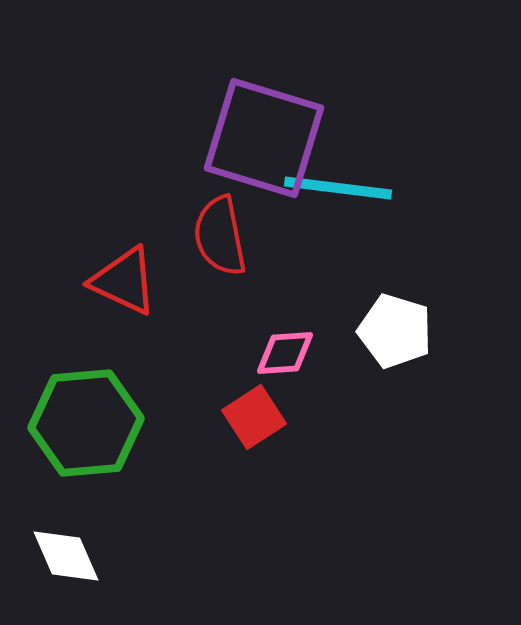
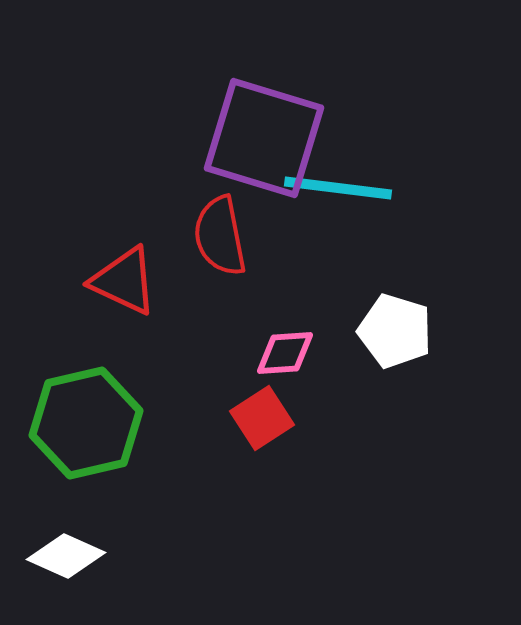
red square: moved 8 px right, 1 px down
green hexagon: rotated 8 degrees counterclockwise
white diamond: rotated 42 degrees counterclockwise
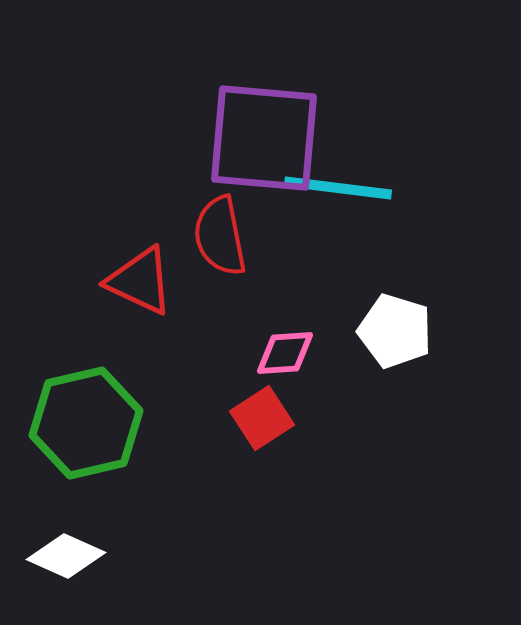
purple square: rotated 12 degrees counterclockwise
red triangle: moved 16 px right
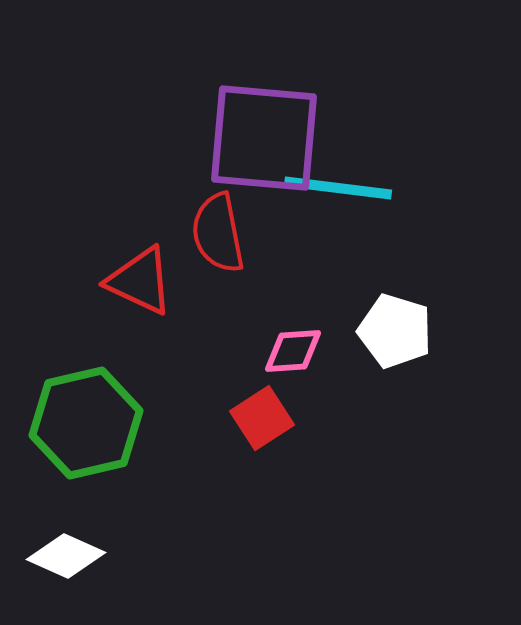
red semicircle: moved 2 px left, 3 px up
pink diamond: moved 8 px right, 2 px up
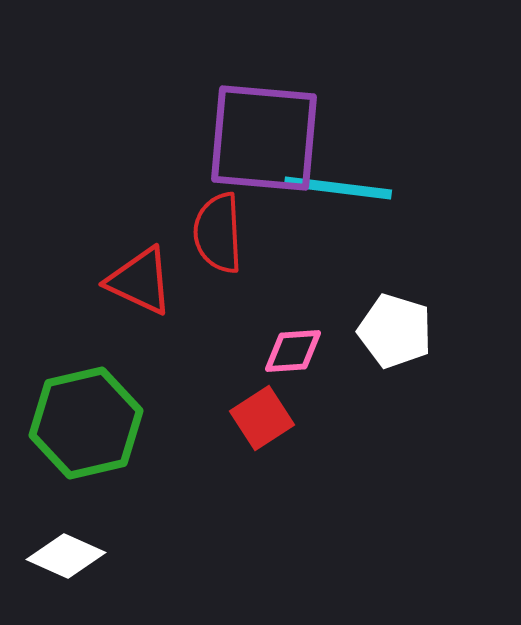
red semicircle: rotated 8 degrees clockwise
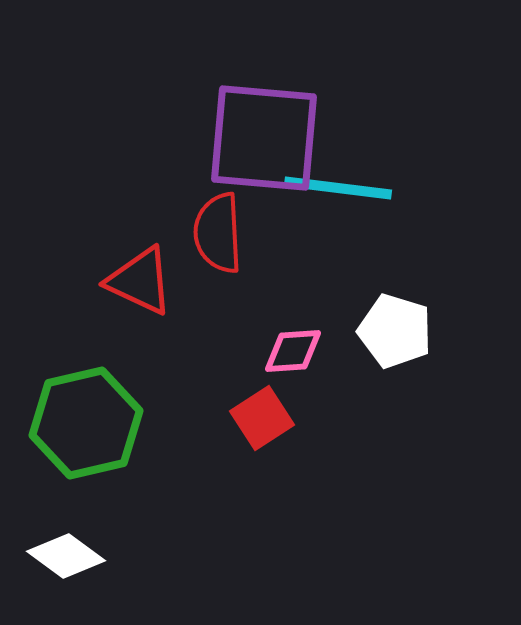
white diamond: rotated 12 degrees clockwise
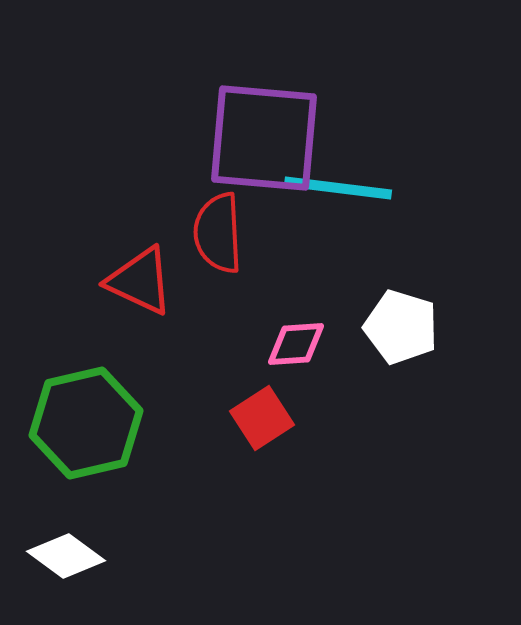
white pentagon: moved 6 px right, 4 px up
pink diamond: moved 3 px right, 7 px up
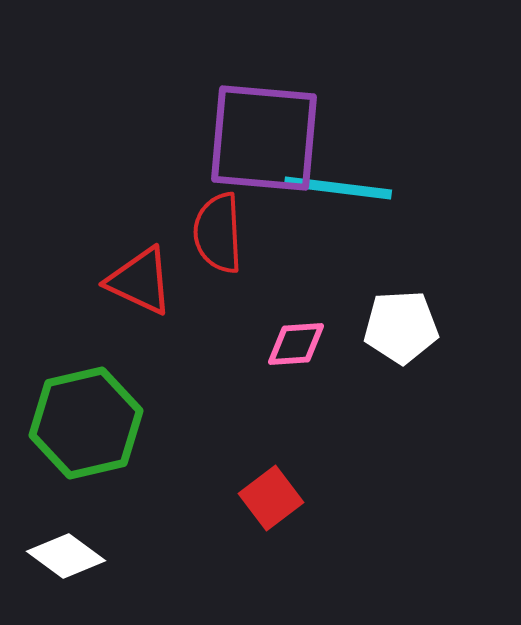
white pentagon: rotated 20 degrees counterclockwise
red square: moved 9 px right, 80 px down; rotated 4 degrees counterclockwise
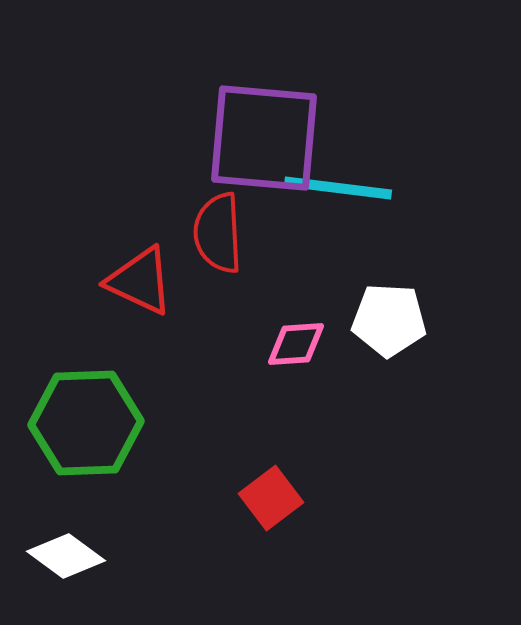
white pentagon: moved 12 px left, 7 px up; rotated 6 degrees clockwise
green hexagon: rotated 11 degrees clockwise
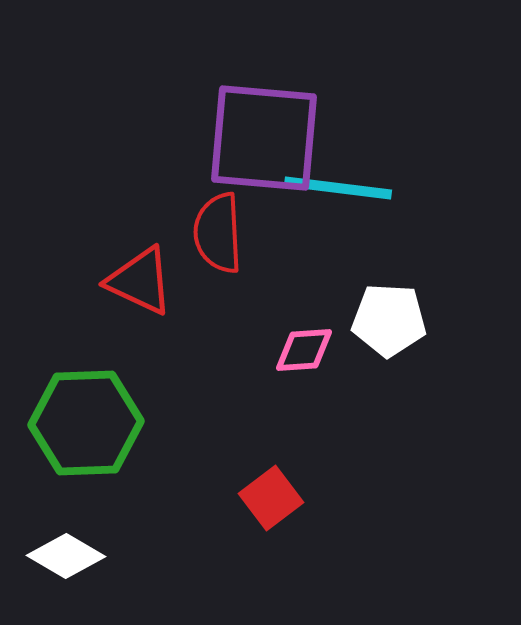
pink diamond: moved 8 px right, 6 px down
white diamond: rotated 6 degrees counterclockwise
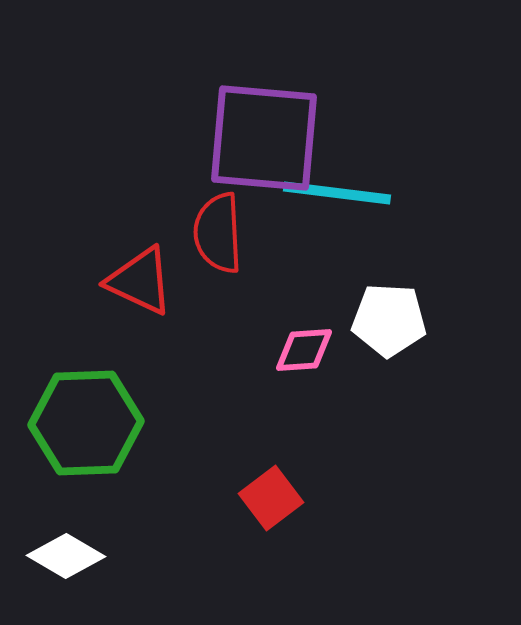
cyan line: moved 1 px left, 5 px down
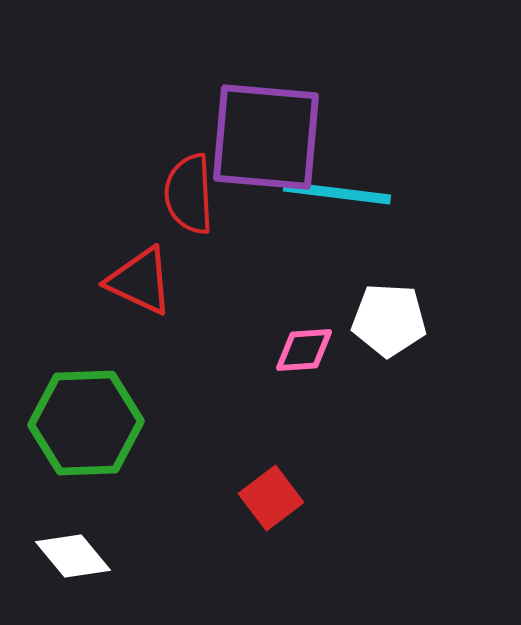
purple square: moved 2 px right, 1 px up
red semicircle: moved 29 px left, 39 px up
white diamond: moved 7 px right; rotated 20 degrees clockwise
